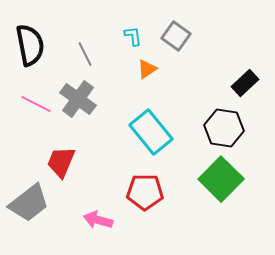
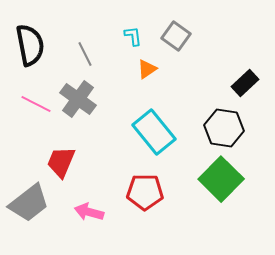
cyan rectangle: moved 3 px right
pink arrow: moved 9 px left, 8 px up
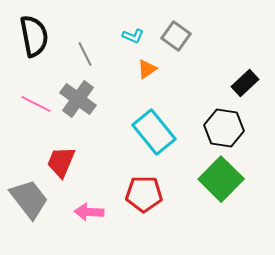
cyan L-shape: rotated 120 degrees clockwise
black semicircle: moved 4 px right, 9 px up
red pentagon: moved 1 px left, 2 px down
gray trapezoid: moved 4 px up; rotated 90 degrees counterclockwise
pink arrow: rotated 12 degrees counterclockwise
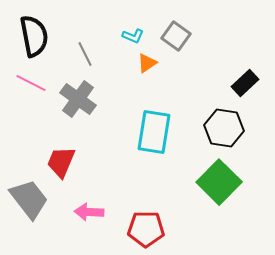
orange triangle: moved 6 px up
pink line: moved 5 px left, 21 px up
cyan rectangle: rotated 48 degrees clockwise
green square: moved 2 px left, 3 px down
red pentagon: moved 2 px right, 35 px down
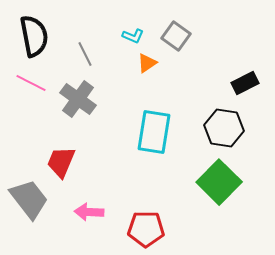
black rectangle: rotated 16 degrees clockwise
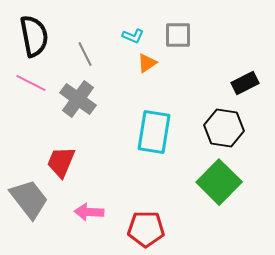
gray square: moved 2 px right, 1 px up; rotated 36 degrees counterclockwise
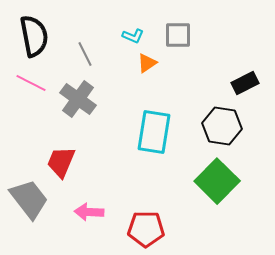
black hexagon: moved 2 px left, 2 px up
green square: moved 2 px left, 1 px up
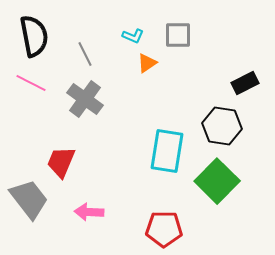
gray cross: moved 7 px right
cyan rectangle: moved 13 px right, 19 px down
red pentagon: moved 18 px right
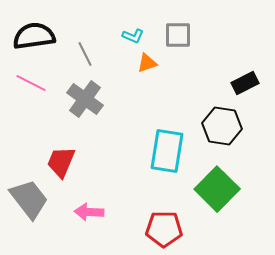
black semicircle: rotated 87 degrees counterclockwise
orange triangle: rotated 15 degrees clockwise
green square: moved 8 px down
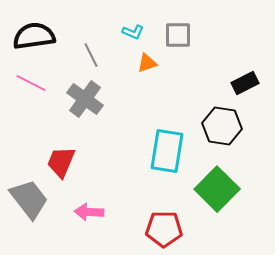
cyan L-shape: moved 4 px up
gray line: moved 6 px right, 1 px down
